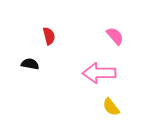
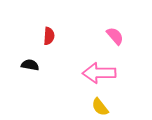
red semicircle: rotated 18 degrees clockwise
black semicircle: moved 1 px down
yellow semicircle: moved 11 px left
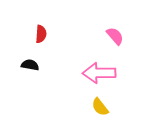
red semicircle: moved 8 px left, 2 px up
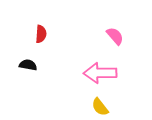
black semicircle: moved 2 px left
pink arrow: moved 1 px right
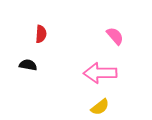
yellow semicircle: rotated 90 degrees counterclockwise
